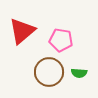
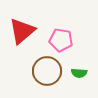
brown circle: moved 2 px left, 1 px up
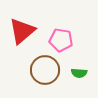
brown circle: moved 2 px left, 1 px up
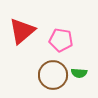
brown circle: moved 8 px right, 5 px down
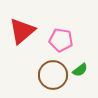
green semicircle: moved 1 px right, 3 px up; rotated 42 degrees counterclockwise
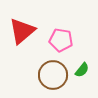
green semicircle: moved 2 px right; rotated 14 degrees counterclockwise
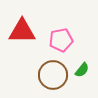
red triangle: rotated 40 degrees clockwise
pink pentagon: rotated 20 degrees counterclockwise
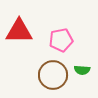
red triangle: moved 3 px left
green semicircle: rotated 56 degrees clockwise
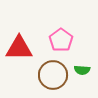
red triangle: moved 17 px down
pink pentagon: rotated 25 degrees counterclockwise
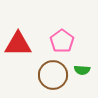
pink pentagon: moved 1 px right, 1 px down
red triangle: moved 1 px left, 4 px up
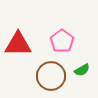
green semicircle: rotated 35 degrees counterclockwise
brown circle: moved 2 px left, 1 px down
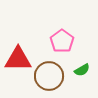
red triangle: moved 15 px down
brown circle: moved 2 px left
